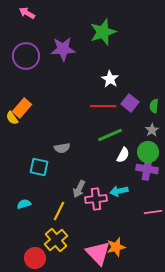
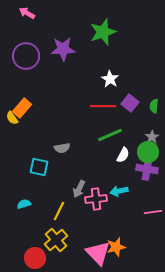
gray star: moved 7 px down
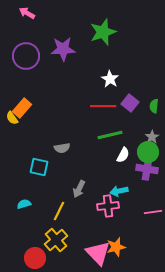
green line: rotated 10 degrees clockwise
pink cross: moved 12 px right, 7 px down
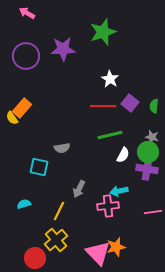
gray star: rotated 24 degrees counterclockwise
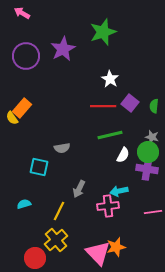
pink arrow: moved 5 px left
purple star: rotated 25 degrees counterclockwise
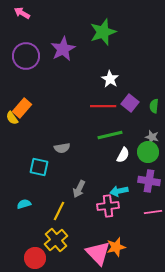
purple cross: moved 2 px right, 12 px down
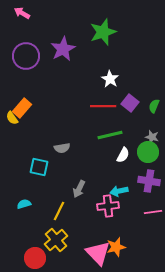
green semicircle: rotated 16 degrees clockwise
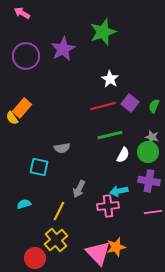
red line: rotated 15 degrees counterclockwise
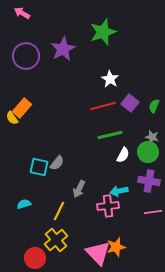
gray semicircle: moved 5 px left, 15 px down; rotated 42 degrees counterclockwise
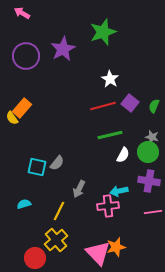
cyan square: moved 2 px left
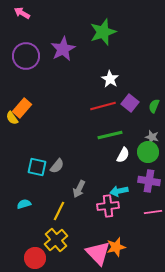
gray semicircle: moved 3 px down
